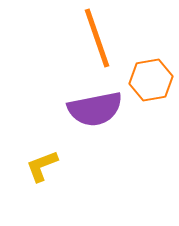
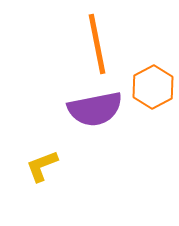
orange line: moved 6 px down; rotated 8 degrees clockwise
orange hexagon: moved 2 px right, 7 px down; rotated 18 degrees counterclockwise
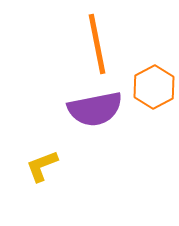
orange hexagon: moved 1 px right
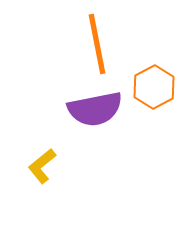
yellow L-shape: rotated 18 degrees counterclockwise
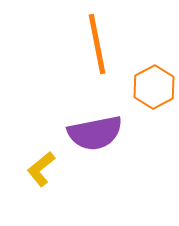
purple semicircle: moved 24 px down
yellow L-shape: moved 1 px left, 3 px down
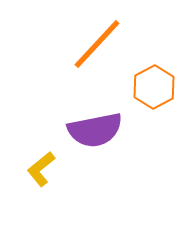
orange line: rotated 54 degrees clockwise
purple semicircle: moved 3 px up
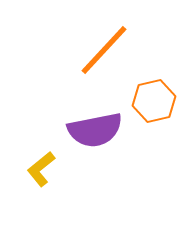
orange line: moved 7 px right, 6 px down
orange hexagon: moved 14 px down; rotated 15 degrees clockwise
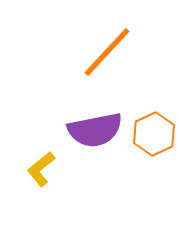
orange line: moved 3 px right, 2 px down
orange hexagon: moved 33 px down; rotated 12 degrees counterclockwise
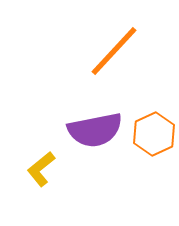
orange line: moved 7 px right, 1 px up
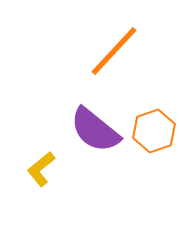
purple semicircle: rotated 50 degrees clockwise
orange hexagon: moved 3 px up; rotated 6 degrees clockwise
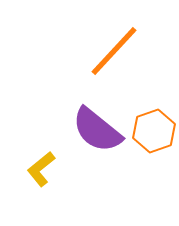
purple semicircle: moved 2 px right
